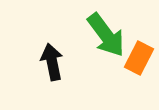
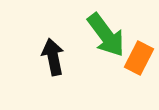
black arrow: moved 1 px right, 5 px up
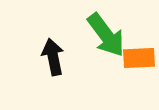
orange rectangle: rotated 60 degrees clockwise
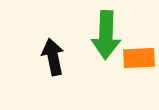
green arrow: rotated 39 degrees clockwise
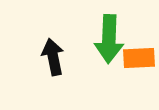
green arrow: moved 3 px right, 4 px down
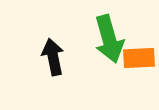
green arrow: rotated 18 degrees counterclockwise
